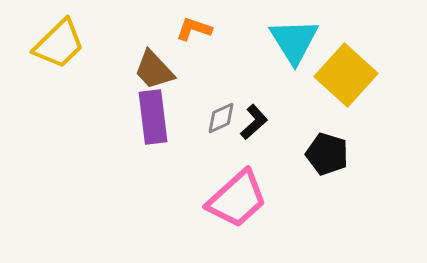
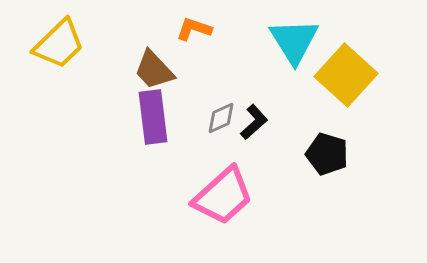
pink trapezoid: moved 14 px left, 3 px up
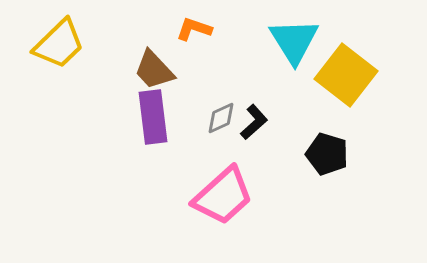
yellow square: rotated 4 degrees counterclockwise
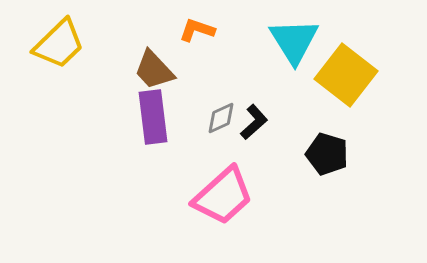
orange L-shape: moved 3 px right, 1 px down
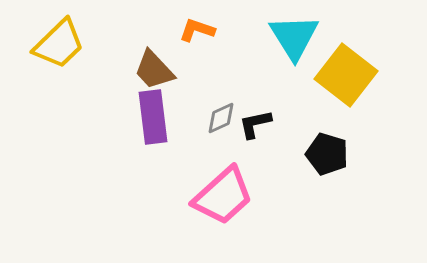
cyan triangle: moved 4 px up
black L-shape: moved 1 px right, 2 px down; rotated 150 degrees counterclockwise
